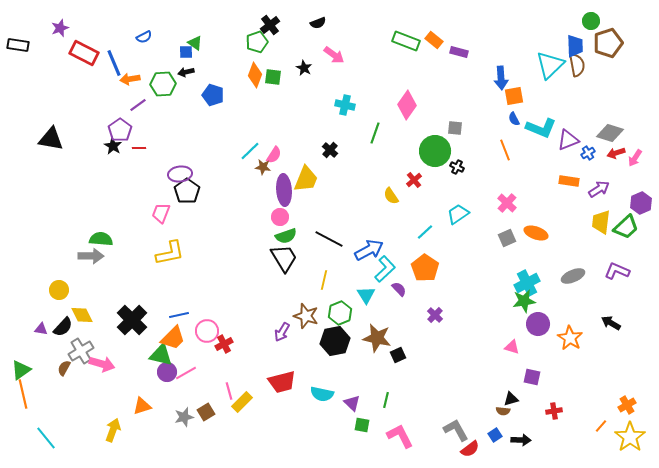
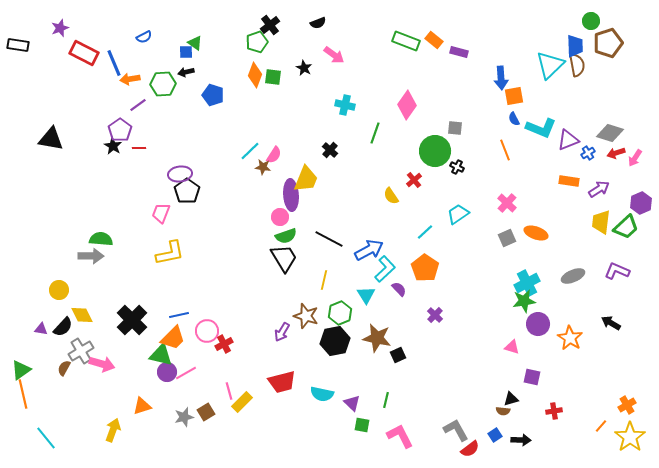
purple ellipse at (284, 190): moved 7 px right, 5 px down
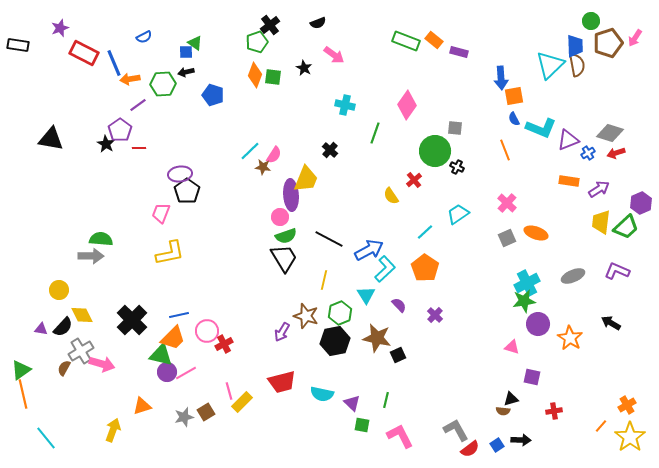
black star at (113, 146): moved 7 px left, 2 px up
pink arrow at (635, 158): moved 120 px up
purple semicircle at (399, 289): moved 16 px down
blue square at (495, 435): moved 2 px right, 10 px down
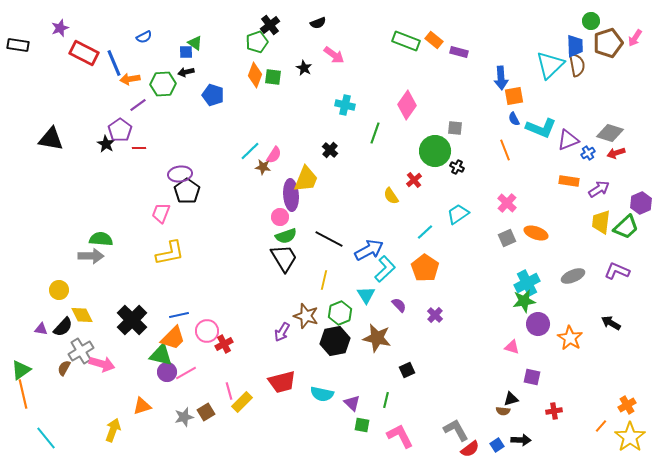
black square at (398, 355): moved 9 px right, 15 px down
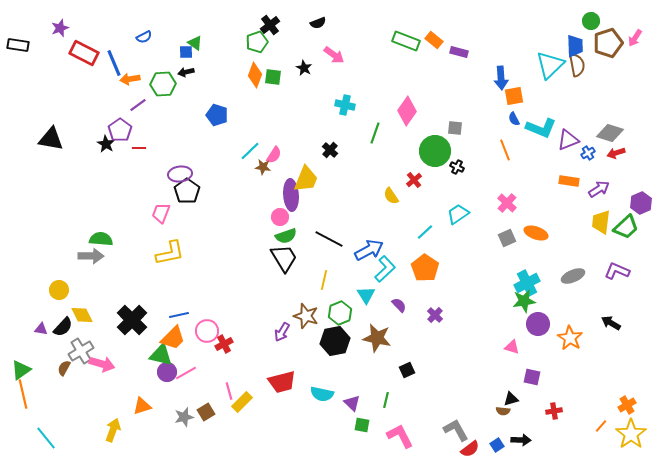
blue pentagon at (213, 95): moved 4 px right, 20 px down
pink diamond at (407, 105): moved 6 px down
yellow star at (630, 437): moved 1 px right, 3 px up
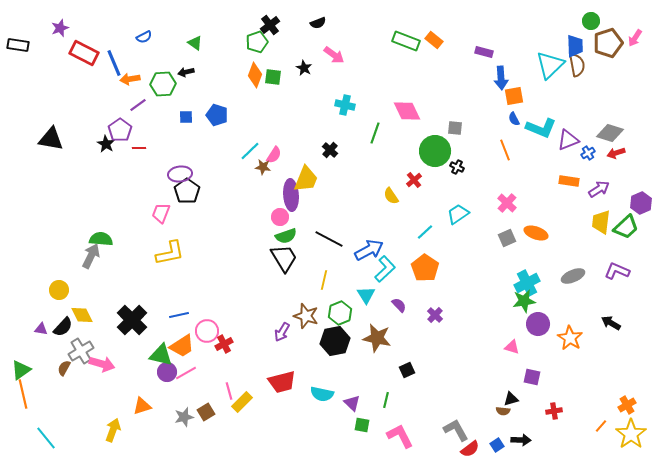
blue square at (186, 52): moved 65 px down
purple rectangle at (459, 52): moved 25 px right
pink diamond at (407, 111): rotated 60 degrees counterclockwise
gray arrow at (91, 256): rotated 65 degrees counterclockwise
orange trapezoid at (173, 338): moved 9 px right, 8 px down; rotated 12 degrees clockwise
